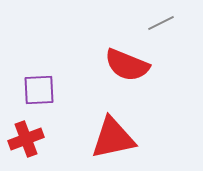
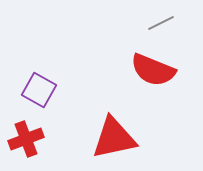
red semicircle: moved 26 px right, 5 px down
purple square: rotated 32 degrees clockwise
red triangle: moved 1 px right
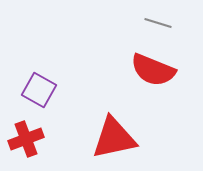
gray line: moved 3 px left; rotated 44 degrees clockwise
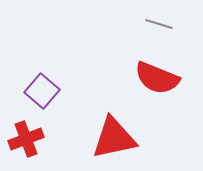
gray line: moved 1 px right, 1 px down
red semicircle: moved 4 px right, 8 px down
purple square: moved 3 px right, 1 px down; rotated 12 degrees clockwise
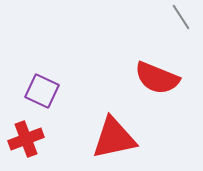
gray line: moved 22 px right, 7 px up; rotated 40 degrees clockwise
purple square: rotated 16 degrees counterclockwise
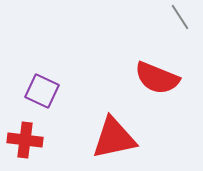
gray line: moved 1 px left
red cross: moved 1 px left, 1 px down; rotated 28 degrees clockwise
